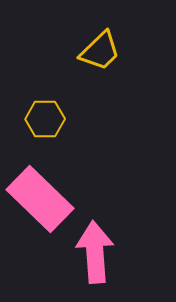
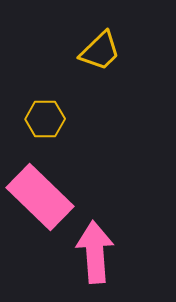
pink rectangle: moved 2 px up
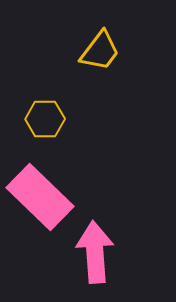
yellow trapezoid: rotated 9 degrees counterclockwise
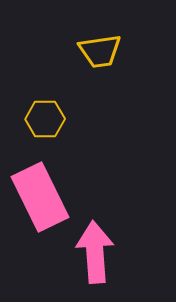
yellow trapezoid: rotated 45 degrees clockwise
pink rectangle: rotated 20 degrees clockwise
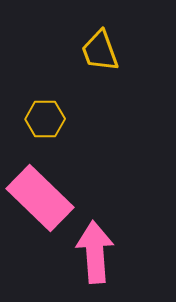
yellow trapezoid: rotated 78 degrees clockwise
pink rectangle: moved 1 px down; rotated 20 degrees counterclockwise
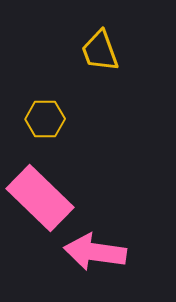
pink arrow: rotated 78 degrees counterclockwise
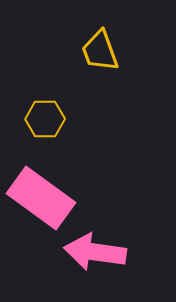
pink rectangle: moved 1 px right; rotated 8 degrees counterclockwise
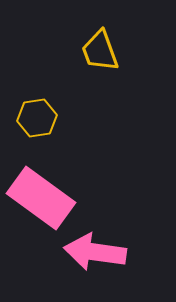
yellow hexagon: moved 8 px left, 1 px up; rotated 9 degrees counterclockwise
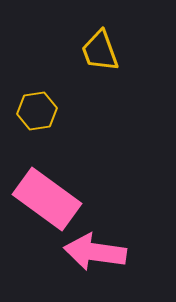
yellow hexagon: moved 7 px up
pink rectangle: moved 6 px right, 1 px down
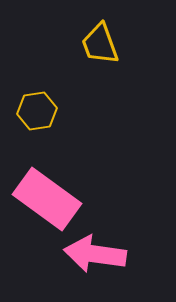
yellow trapezoid: moved 7 px up
pink arrow: moved 2 px down
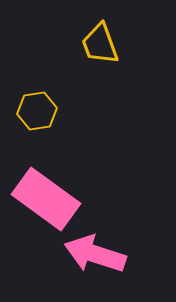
pink rectangle: moved 1 px left
pink arrow: rotated 10 degrees clockwise
